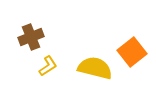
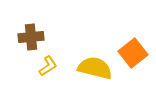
brown cross: rotated 15 degrees clockwise
orange square: moved 1 px right, 1 px down
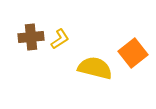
yellow L-shape: moved 12 px right, 27 px up
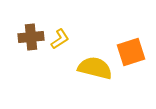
orange square: moved 2 px left, 1 px up; rotated 20 degrees clockwise
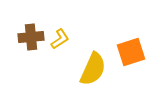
yellow semicircle: moved 2 px left, 1 px down; rotated 100 degrees clockwise
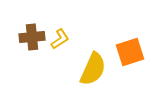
brown cross: moved 1 px right
orange square: moved 1 px left
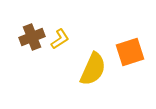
brown cross: rotated 15 degrees counterclockwise
